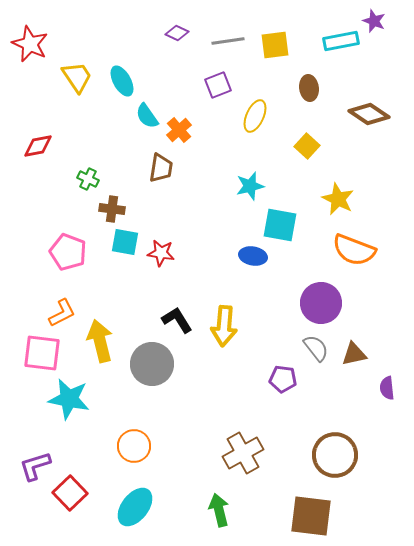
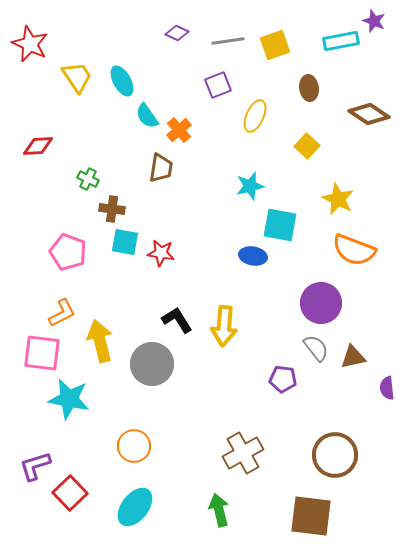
yellow square at (275, 45): rotated 12 degrees counterclockwise
red diamond at (38, 146): rotated 8 degrees clockwise
brown triangle at (354, 354): moved 1 px left, 3 px down
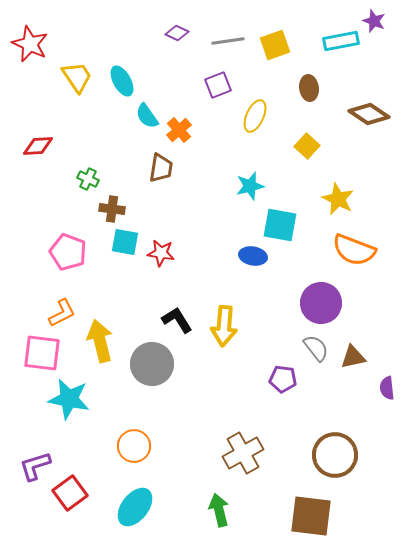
red square at (70, 493): rotated 8 degrees clockwise
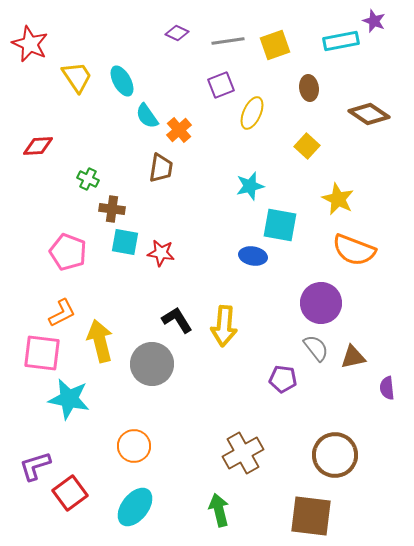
purple square at (218, 85): moved 3 px right
yellow ellipse at (255, 116): moved 3 px left, 3 px up
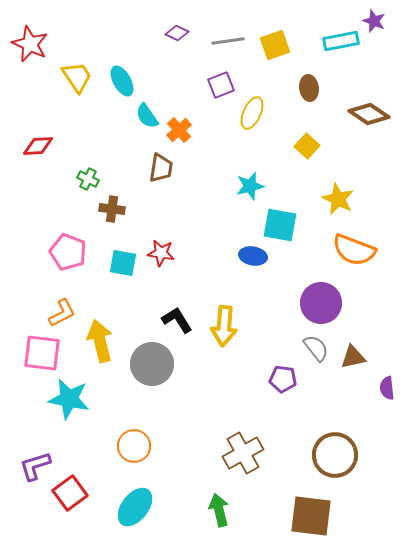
cyan square at (125, 242): moved 2 px left, 21 px down
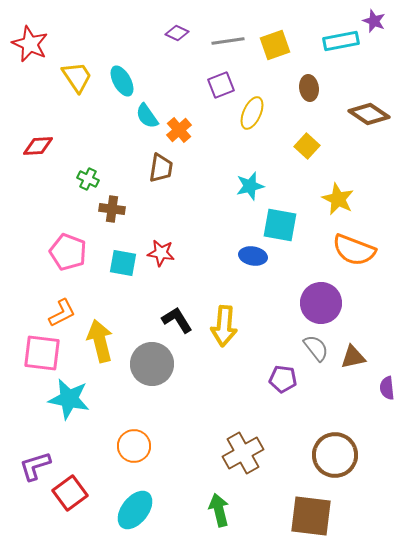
cyan ellipse at (135, 507): moved 3 px down
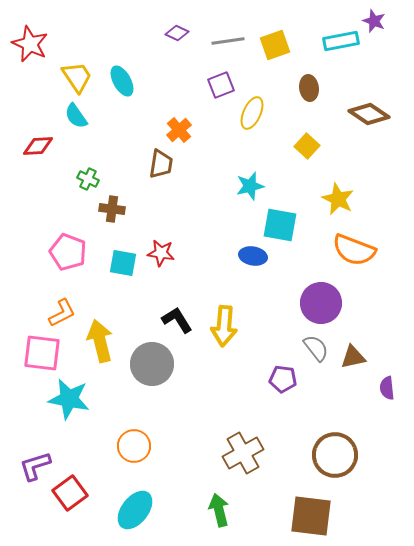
cyan semicircle at (147, 116): moved 71 px left
brown trapezoid at (161, 168): moved 4 px up
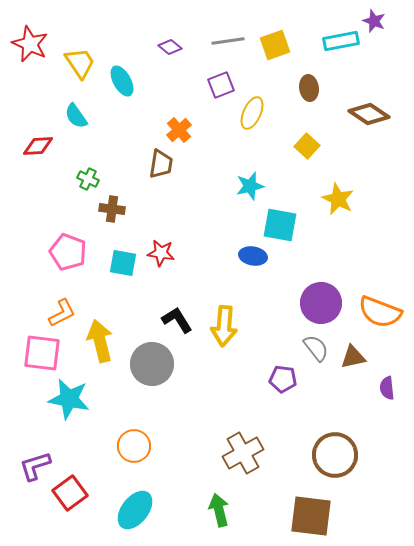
purple diamond at (177, 33): moved 7 px left, 14 px down; rotated 15 degrees clockwise
yellow trapezoid at (77, 77): moved 3 px right, 14 px up
orange semicircle at (354, 250): moved 26 px right, 62 px down
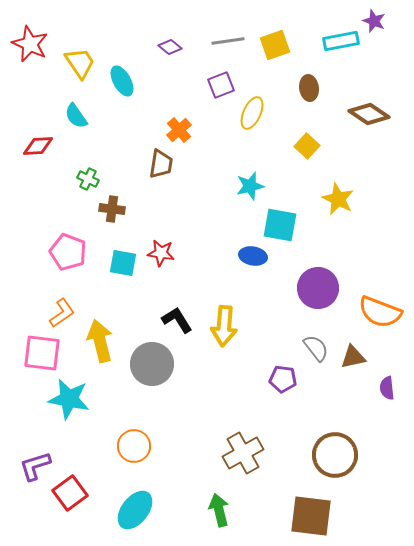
purple circle at (321, 303): moved 3 px left, 15 px up
orange L-shape at (62, 313): rotated 8 degrees counterclockwise
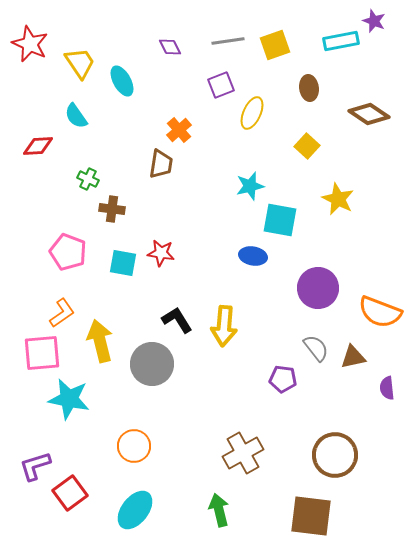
purple diamond at (170, 47): rotated 25 degrees clockwise
cyan square at (280, 225): moved 5 px up
pink square at (42, 353): rotated 12 degrees counterclockwise
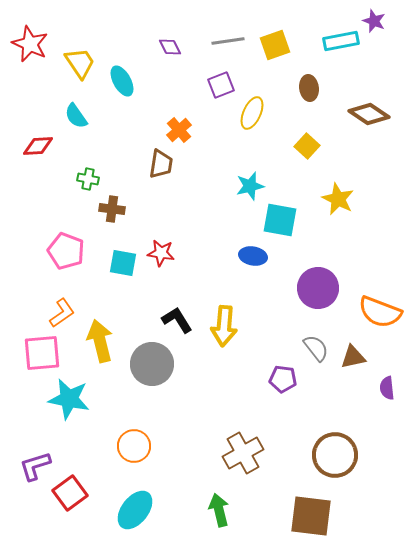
green cross at (88, 179): rotated 15 degrees counterclockwise
pink pentagon at (68, 252): moved 2 px left, 1 px up
